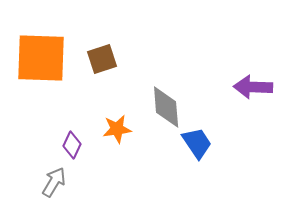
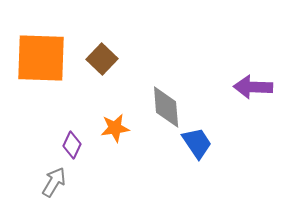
brown square: rotated 28 degrees counterclockwise
orange star: moved 2 px left, 1 px up
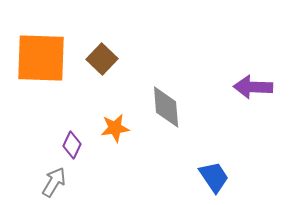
blue trapezoid: moved 17 px right, 34 px down
